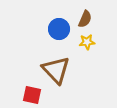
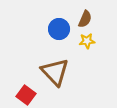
yellow star: moved 1 px up
brown triangle: moved 1 px left, 2 px down
red square: moved 6 px left; rotated 24 degrees clockwise
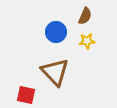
brown semicircle: moved 3 px up
blue circle: moved 3 px left, 3 px down
red square: rotated 24 degrees counterclockwise
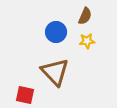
red square: moved 1 px left
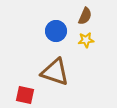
blue circle: moved 1 px up
yellow star: moved 1 px left, 1 px up
brown triangle: rotated 28 degrees counterclockwise
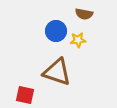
brown semicircle: moved 1 px left, 2 px up; rotated 78 degrees clockwise
yellow star: moved 8 px left
brown triangle: moved 2 px right
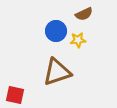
brown semicircle: rotated 36 degrees counterclockwise
brown triangle: rotated 36 degrees counterclockwise
red square: moved 10 px left
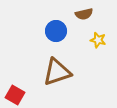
brown semicircle: rotated 12 degrees clockwise
yellow star: moved 20 px right; rotated 21 degrees clockwise
red square: rotated 18 degrees clockwise
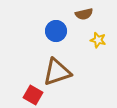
red square: moved 18 px right
